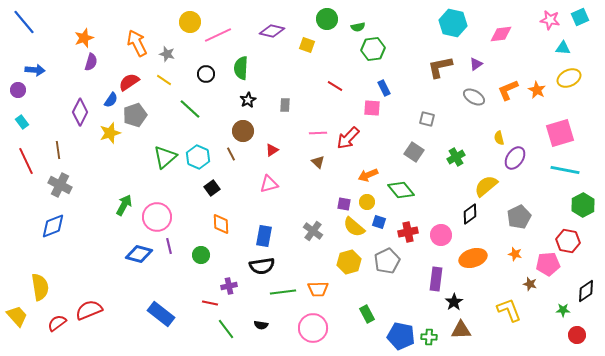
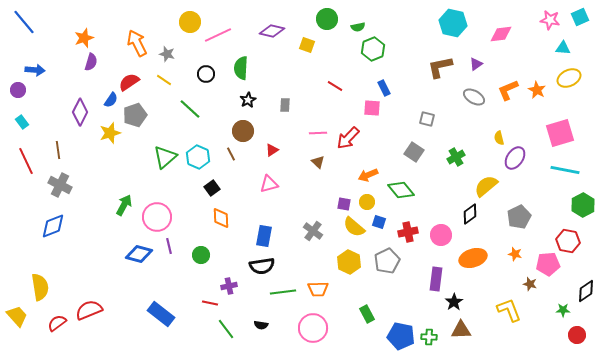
green hexagon at (373, 49): rotated 15 degrees counterclockwise
orange diamond at (221, 224): moved 6 px up
yellow hexagon at (349, 262): rotated 20 degrees counterclockwise
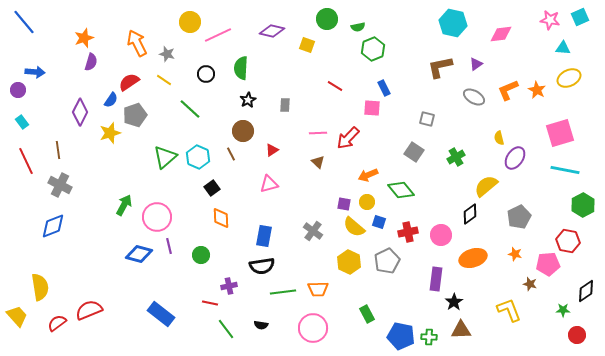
blue arrow at (35, 70): moved 2 px down
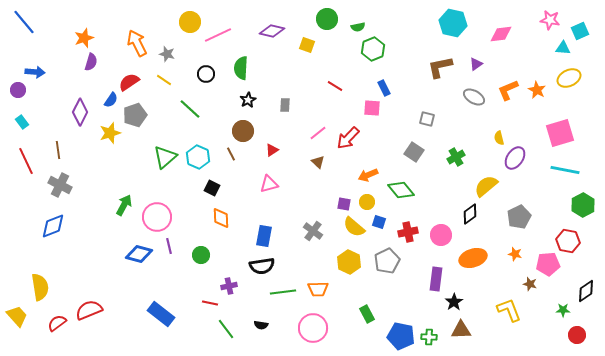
cyan square at (580, 17): moved 14 px down
pink line at (318, 133): rotated 36 degrees counterclockwise
black square at (212, 188): rotated 28 degrees counterclockwise
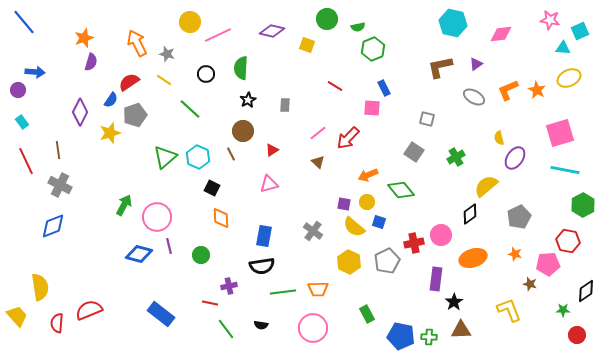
red cross at (408, 232): moved 6 px right, 11 px down
red semicircle at (57, 323): rotated 48 degrees counterclockwise
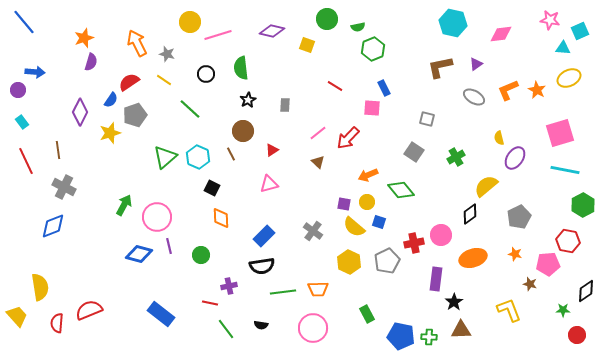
pink line at (218, 35): rotated 8 degrees clockwise
green semicircle at (241, 68): rotated 10 degrees counterclockwise
gray cross at (60, 185): moved 4 px right, 2 px down
blue rectangle at (264, 236): rotated 35 degrees clockwise
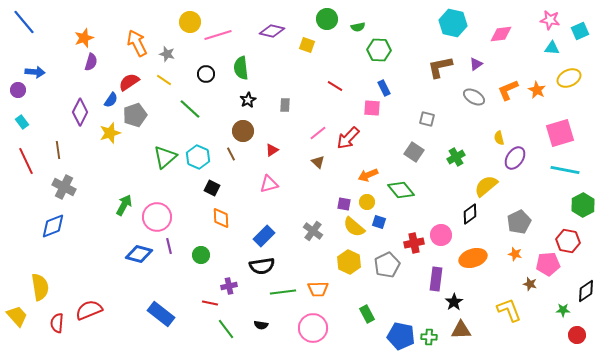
cyan triangle at (563, 48): moved 11 px left
green hexagon at (373, 49): moved 6 px right, 1 px down; rotated 25 degrees clockwise
gray pentagon at (519, 217): moved 5 px down
gray pentagon at (387, 261): moved 4 px down
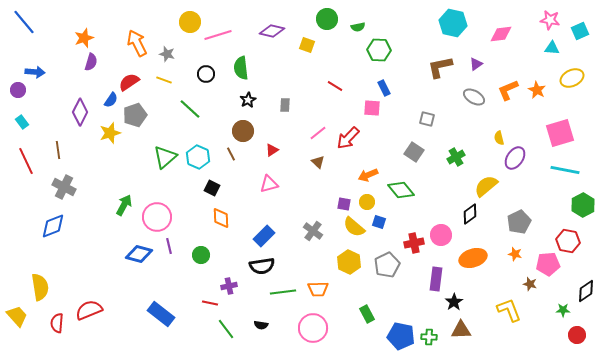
yellow ellipse at (569, 78): moved 3 px right
yellow line at (164, 80): rotated 14 degrees counterclockwise
